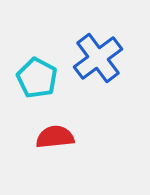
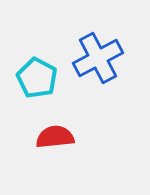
blue cross: rotated 9 degrees clockwise
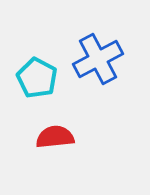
blue cross: moved 1 px down
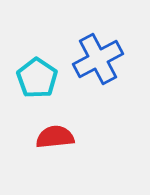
cyan pentagon: rotated 6 degrees clockwise
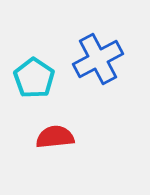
cyan pentagon: moved 3 px left
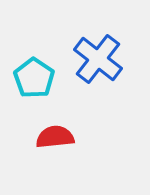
blue cross: rotated 24 degrees counterclockwise
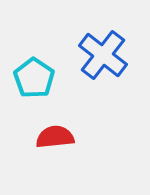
blue cross: moved 5 px right, 4 px up
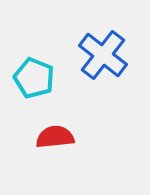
cyan pentagon: rotated 12 degrees counterclockwise
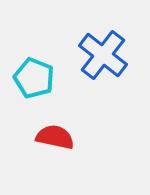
red semicircle: rotated 18 degrees clockwise
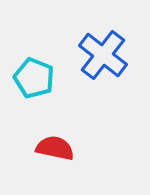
red semicircle: moved 11 px down
